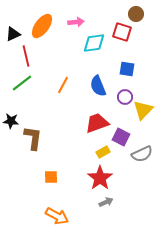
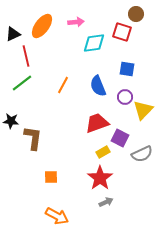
purple square: moved 1 px left, 1 px down
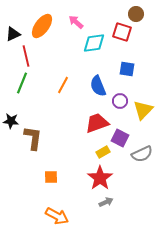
pink arrow: rotated 133 degrees counterclockwise
green line: rotated 30 degrees counterclockwise
purple circle: moved 5 px left, 4 px down
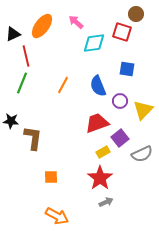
purple square: rotated 24 degrees clockwise
